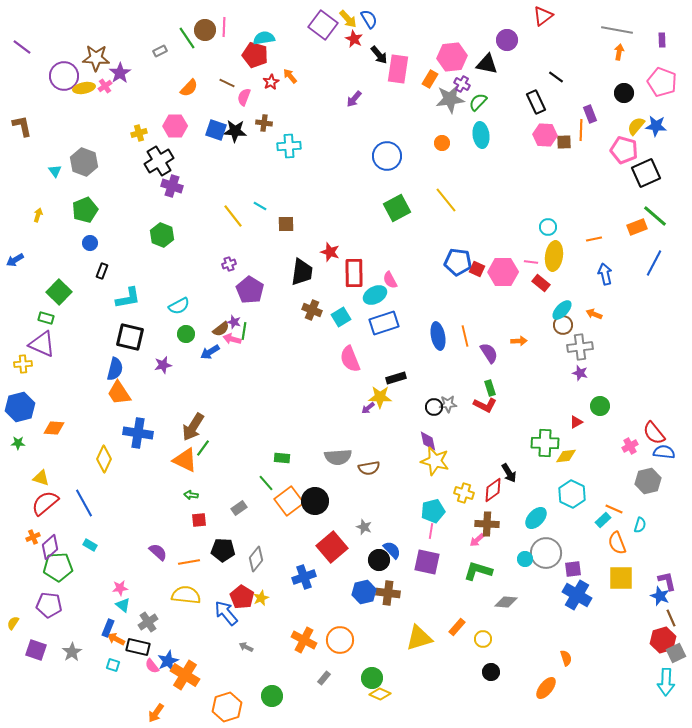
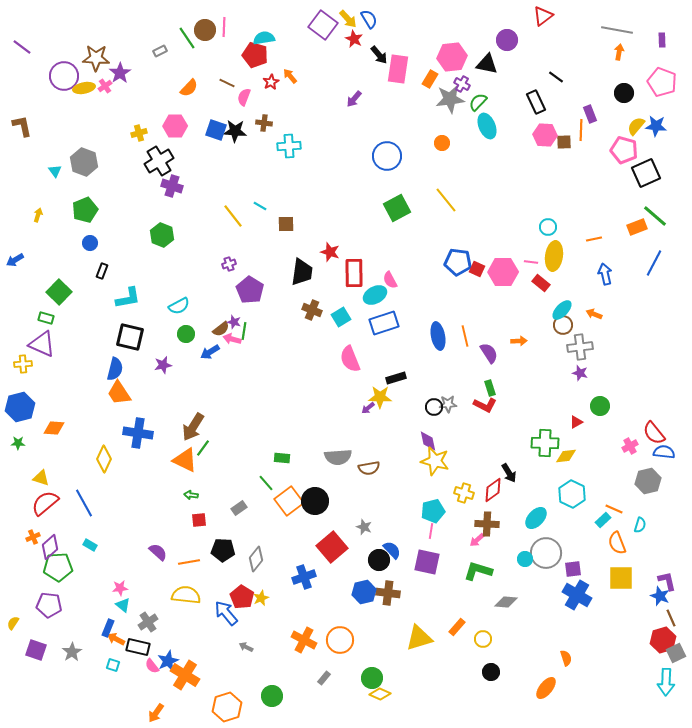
cyan ellipse at (481, 135): moved 6 px right, 9 px up; rotated 15 degrees counterclockwise
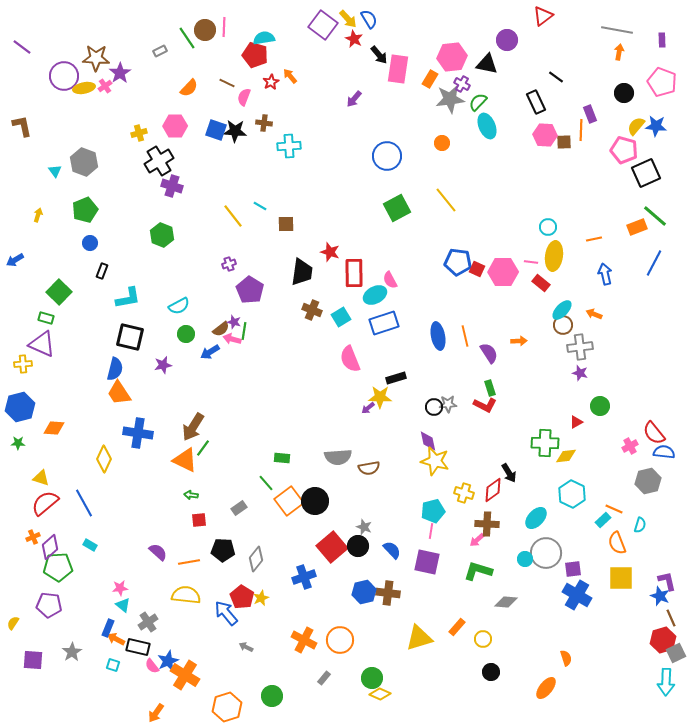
black circle at (379, 560): moved 21 px left, 14 px up
purple square at (36, 650): moved 3 px left, 10 px down; rotated 15 degrees counterclockwise
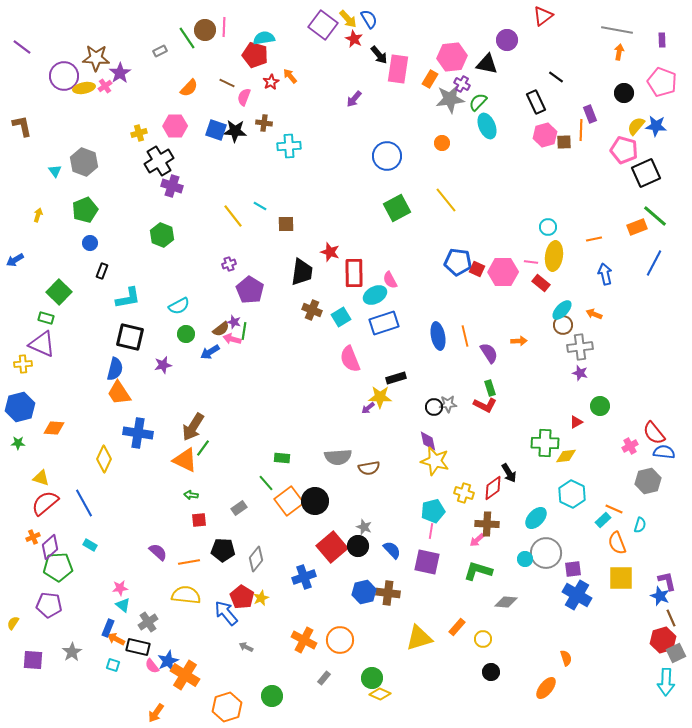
pink hexagon at (545, 135): rotated 20 degrees counterclockwise
red diamond at (493, 490): moved 2 px up
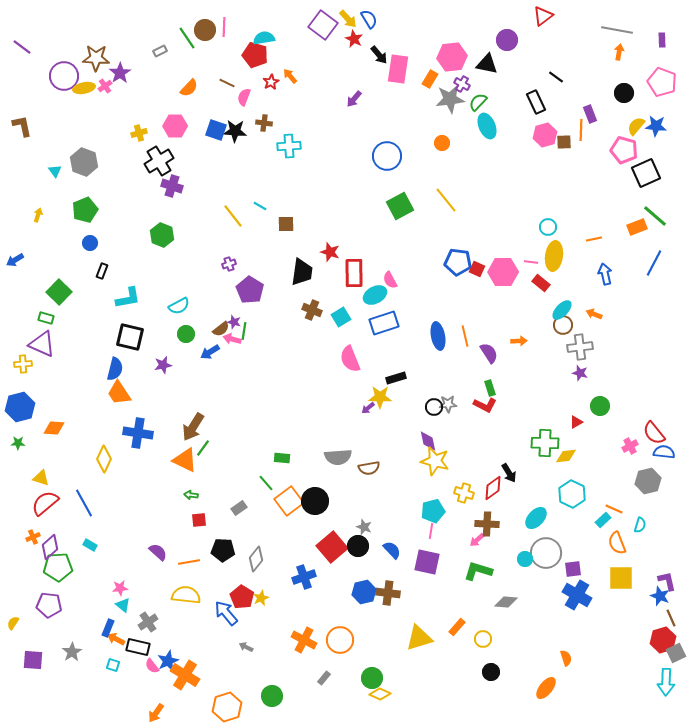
green square at (397, 208): moved 3 px right, 2 px up
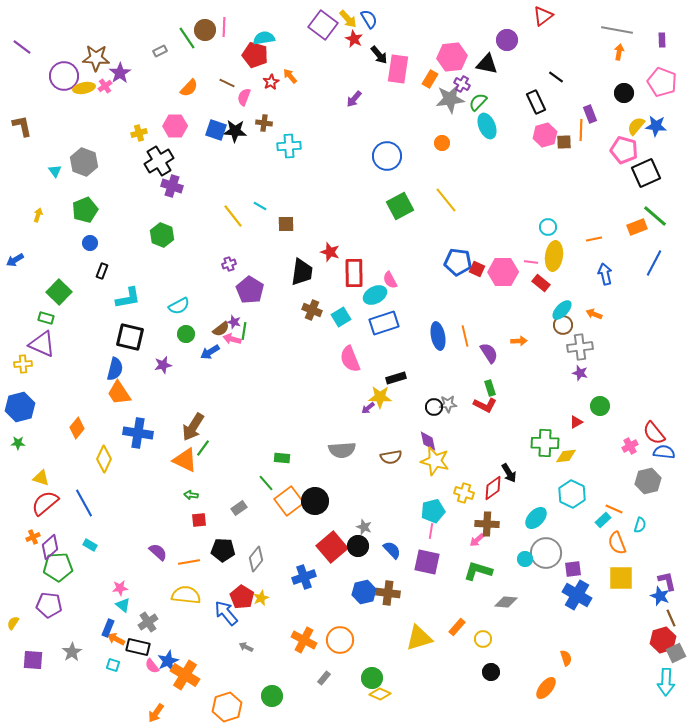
orange diamond at (54, 428): moved 23 px right; rotated 55 degrees counterclockwise
gray semicircle at (338, 457): moved 4 px right, 7 px up
brown semicircle at (369, 468): moved 22 px right, 11 px up
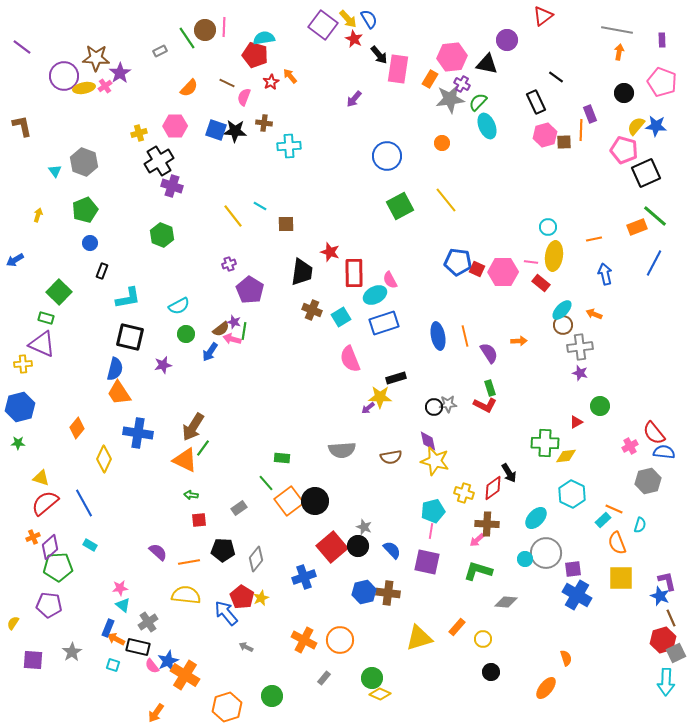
blue arrow at (210, 352): rotated 24 degrees counterclockwise
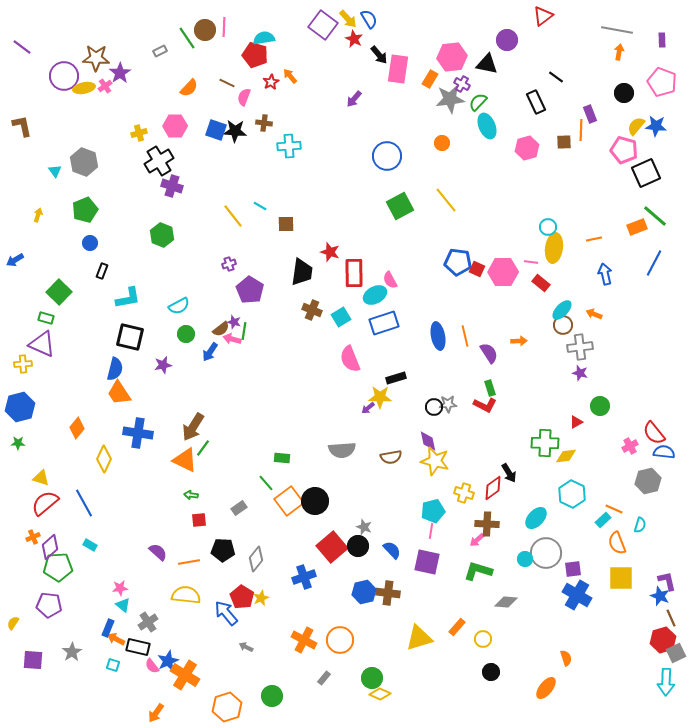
pink hexagon at (545, 135): moved 18 px left, 13 px down
yellow ellipse at (554, 256): moved 8 px up
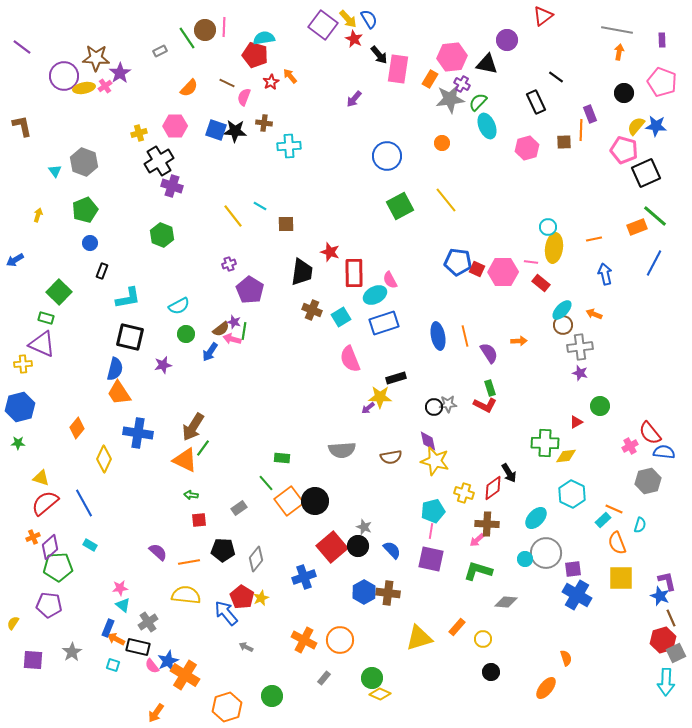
red semicircle at (654, 433): moved 4 px left
purple square at (427, 562): moved 4 px right, 3 px up
blue hexagon at (364, 592): rotated 15 degrees counterclockwise
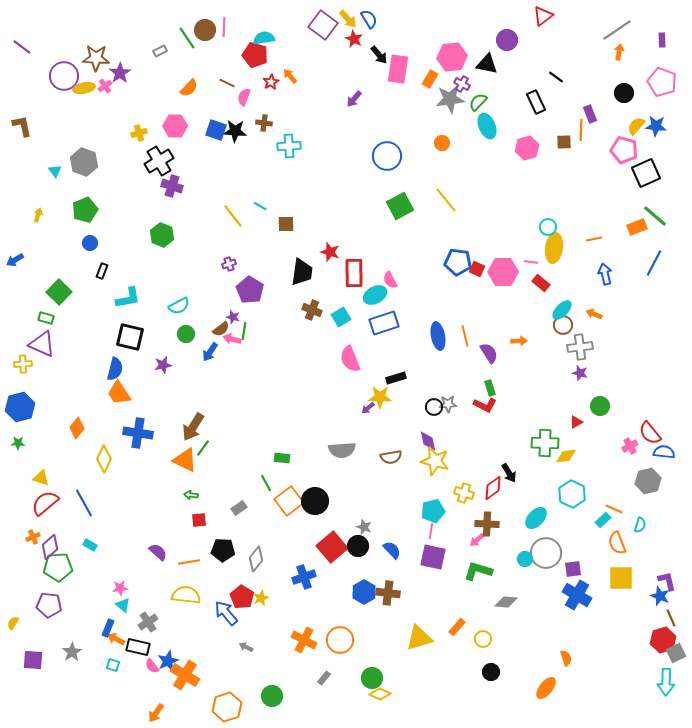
gray line at (617, 30): rotated 44 degrees counterclockwise
purple star at (234, 322): moved 1 px left, 5 px up
green line at (266, 483): rotated 12 degrees clockwise
purple square at (431, 559): moved 2 px right, 2 px up
